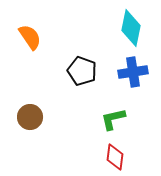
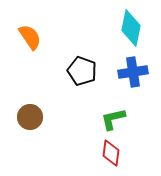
red diamond: moved 4 px left, 4 px up
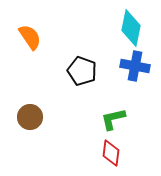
blue cross: moved 2 px right, 6 px up; rotated 20 degrees clockwise
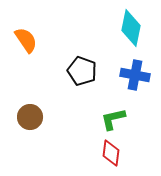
orange semicircle: moved 4 px left, 3 px down
blue cross: moved 9 px down
